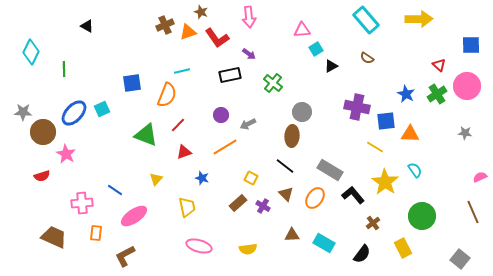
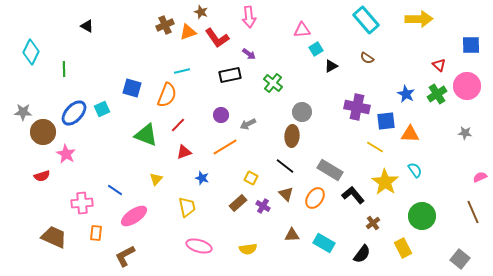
blue square at (132, 83): moved 5 px down; rotated 24 degrees clockwise
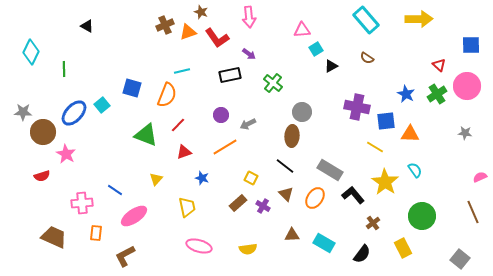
cyan square at (102, 109): moved 4 px up; rotated 14 degrees counterclockwise
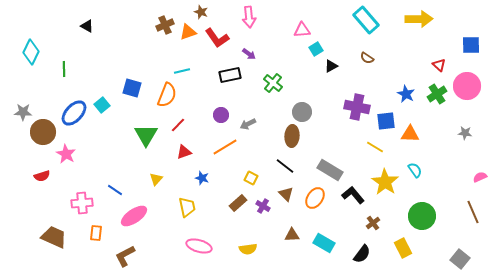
green triangle at (146, 135): rotated 40 degrees clockwise
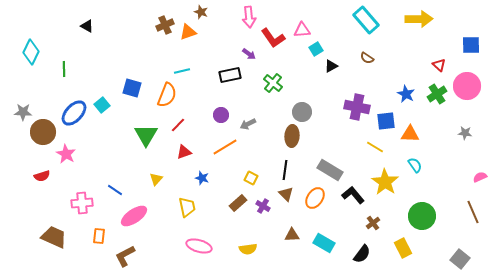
red L-shape at (217, 38): moved 56 px right
black line at (285, 166): moved 4 px down; rotated 60 degrees clockwise
cyan semicircle at (415, 170): moved 5 px up
orange rectangle at (96, 233): moved 3 px right, 3 px down
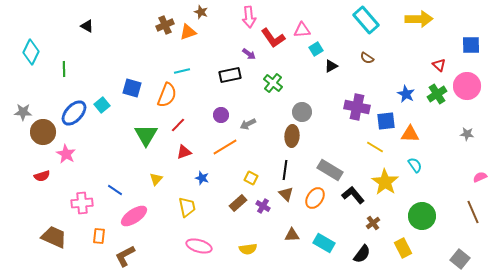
gray star at (465, 133): moved 2 px right, 1 px down
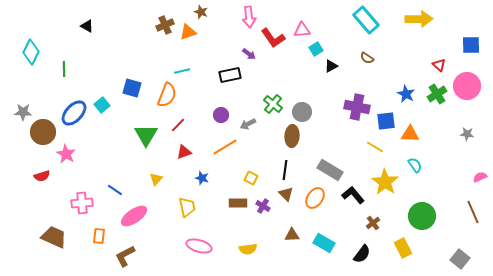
green cross at (273, 83): moved 21 px down
brown rectangle at (238, 203): rotated 42 degrees clockwise
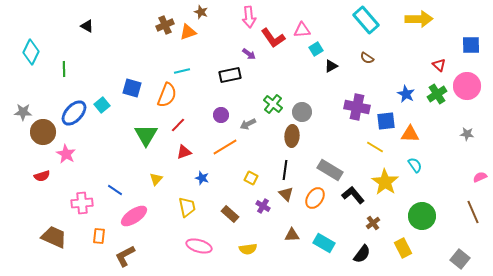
brown rectangle at (238, 203): moved 8 px left, 11 px down; rotated 42 degrees clockwise
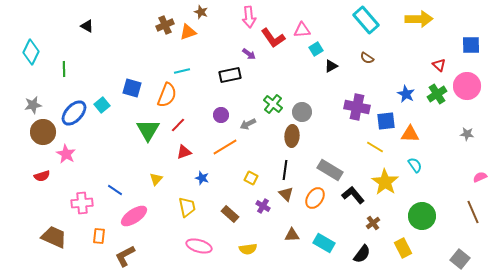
gray star at (23, 112): moved 10 px right, 7 px up; rotated 12 degrees counterclockwise
green triangle at (146, 135): moved 2 px right, 5 px up
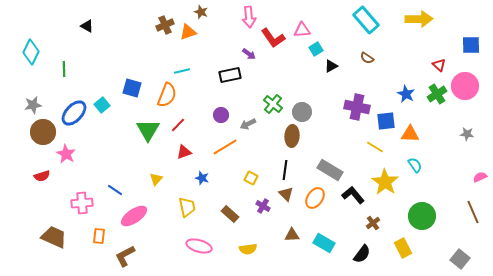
pink circle at (467, 86): moved 2 px left
